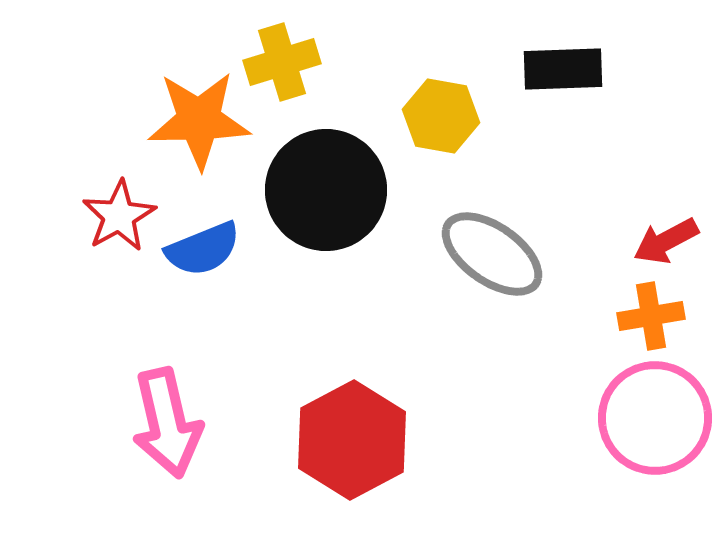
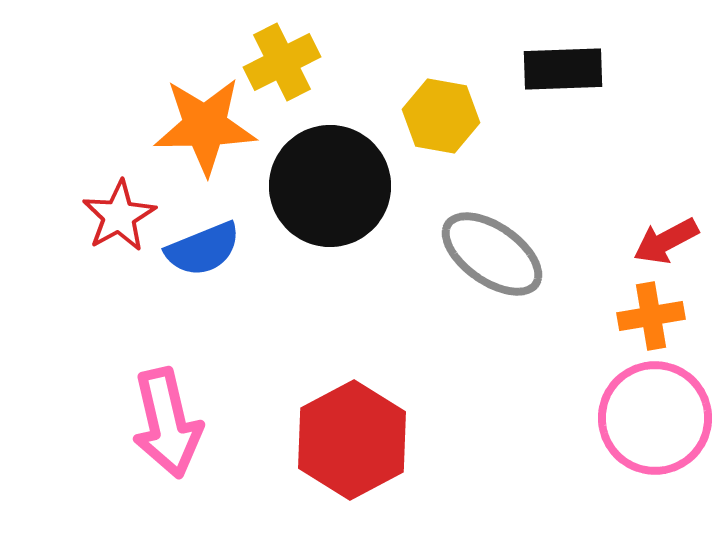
yellow cross: rotated 10 degrees counterclockwise
orange star: moved 6 px right, 6 px down
black circle: moved 4 px right, 4 px up
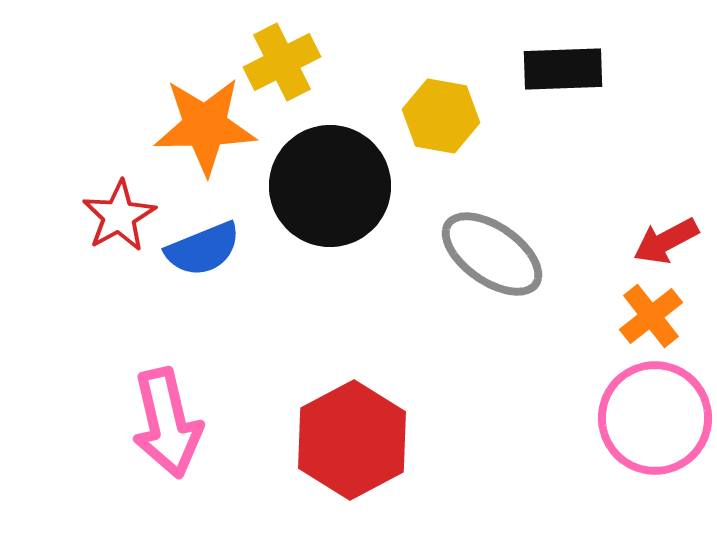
orange cross: rotated 28 degrees counterclockwise
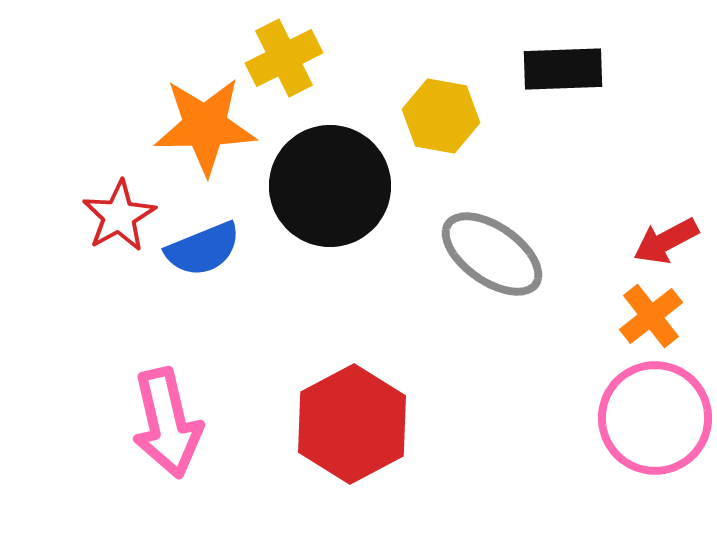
yellow cross: moved 2 px right, 4 px up
red hexagon: moved 16 px up
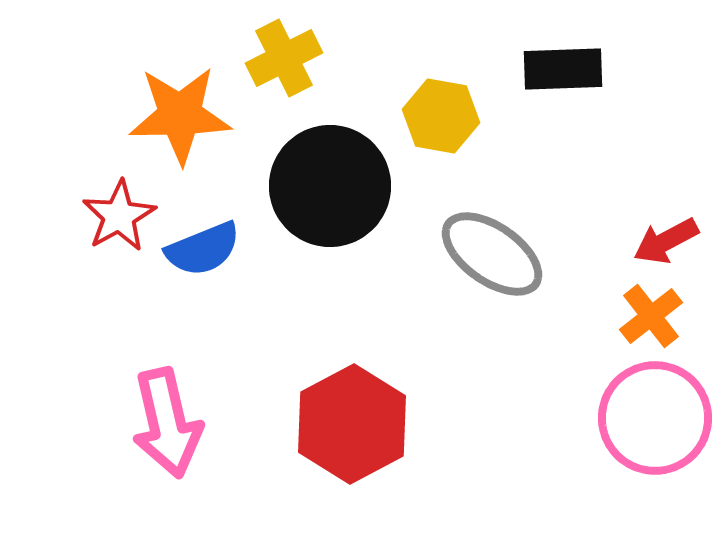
orange star: moved 25 px left, 11 px up
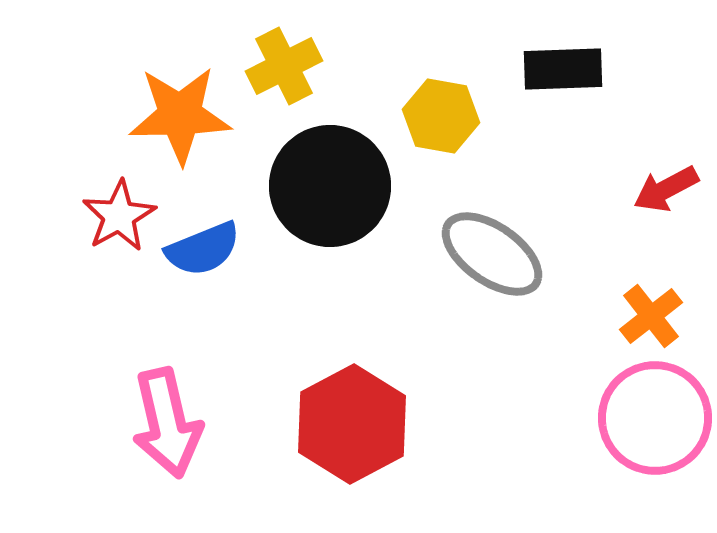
yellow cross: moved 8 px down
red arrow: moved 52 px up
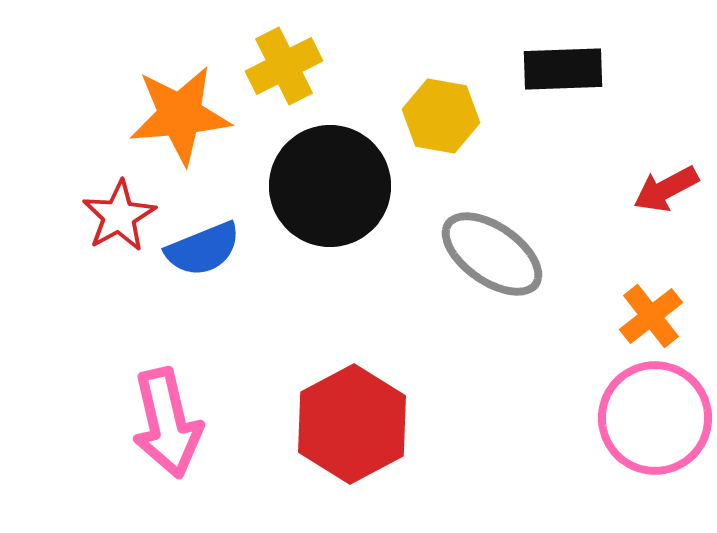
orange star: rotated 4 degrees counterclockwise
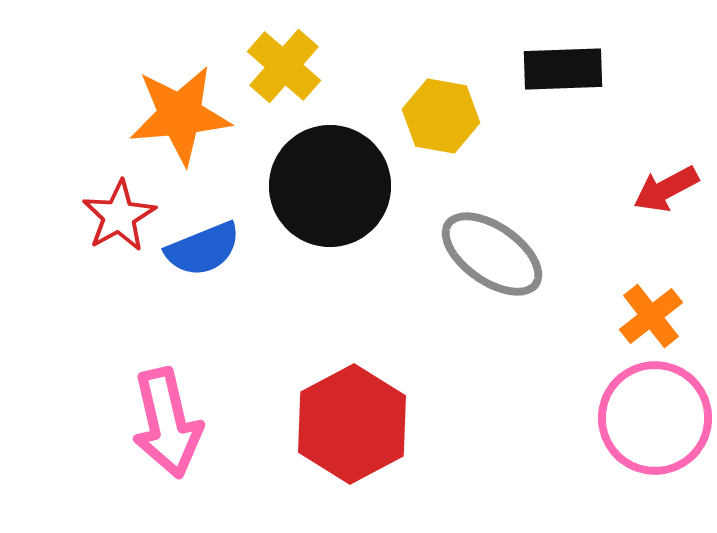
yellow cross: rotated 22 degrees counterclockwise
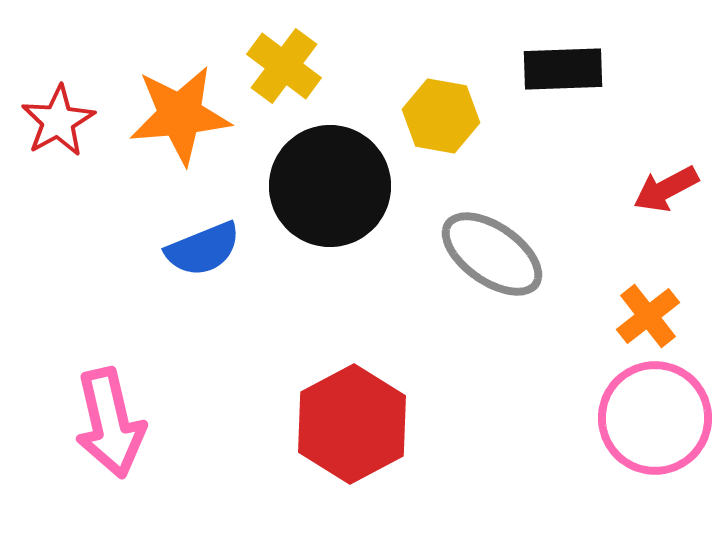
yellow cross: rotated 4 degrees counterclockwise
red star: moved 61 px left, 95 px up
orange cross: moved 3 px left
pink arrow: moved 57 px left
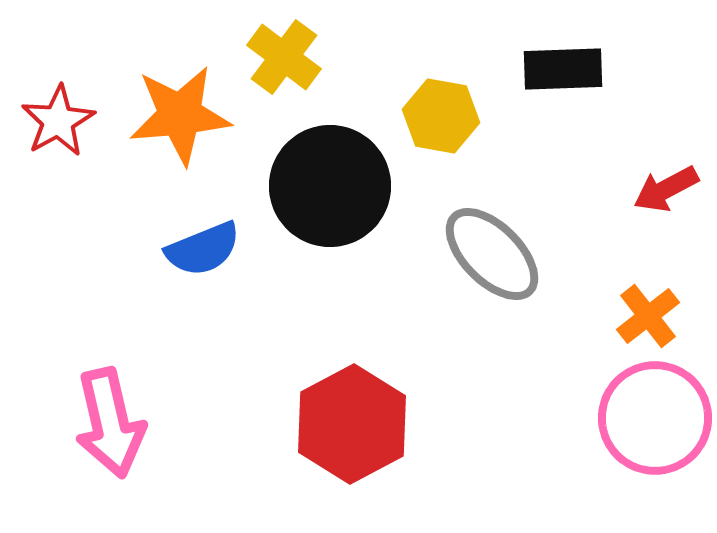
yellow cross: moved 9 px up
gray ellipse: rotated 10 degrees clockwise
